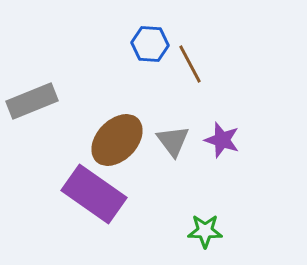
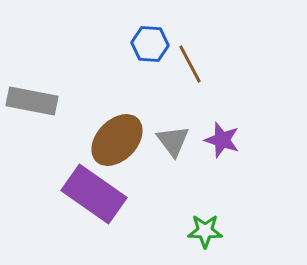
gray rectangle: rotated 33 degrees clockwise
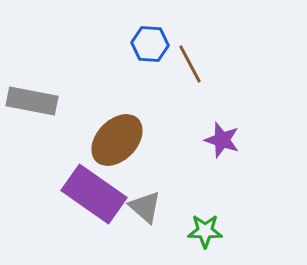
gray triangle: moved 28 px left, 66 px down; rotated 12 degrees counterclockwise
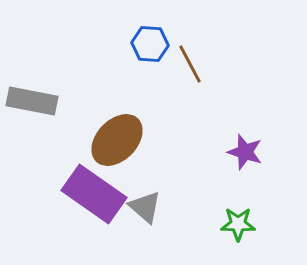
purple star: moved 23 px right, 12 px down
green star: moved 33 px right, 7 px up
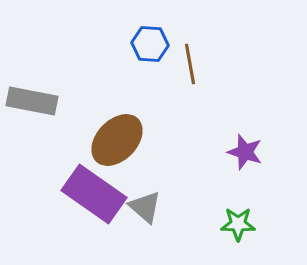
brown line: rotated 18 degrees clockwise
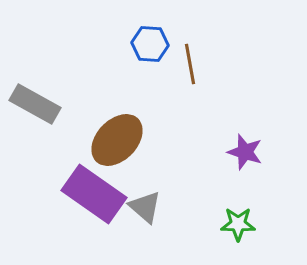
gray rectangle: moved 3 px right, 3 px down; rotated 18 degrees clockwise
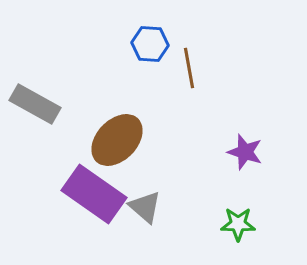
brown line: moved 1 px left, 4 px down
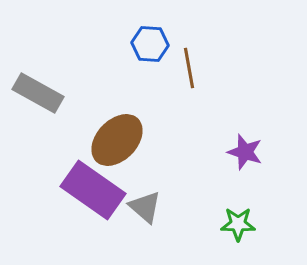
gray rectangle: moved 3 px right, 11 px up
purple rectangle: moved 1 px left, 4 px up
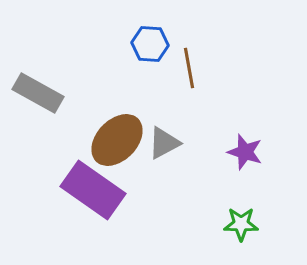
gray triangle: moved 19 px right, 64 px up; rotated 51 degrees clockwise
green star: moved 3 px right
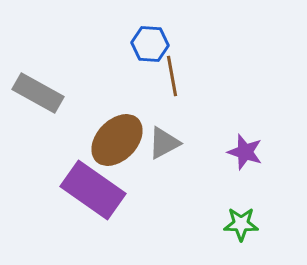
brown line: moved 17 px left, 8 px down
